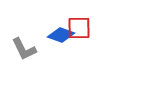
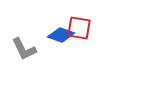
red square: rotated 10 degrees clockwise
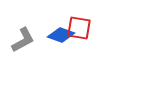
gray L-shape: moved 1 px left, 9 px up; rotated 92 degrees counterclockwise
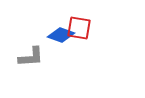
gray L-shape: moved 8 px right, 17 px down; rotated 24 degrees clockwise
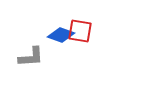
red square: moved 1 px right, 3 px down
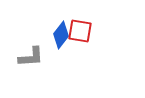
blue diamond: rotated 72 degrees counterclockwise
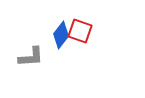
red square: rotated 10 degrees clockwise
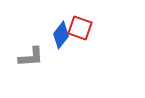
red square: moved 3 px up
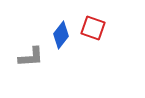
red square: moved 13 px right
